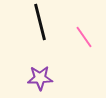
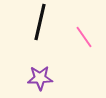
black line: rotated 27 degrees clockwise
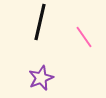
purple star: moved 1 px right; rotated 20 degrees counterclockwise
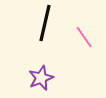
black line: moved 5 px right, 1 px down
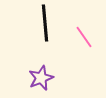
black line: rotated 18 degrees counterclockwise
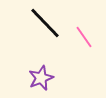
black line: rotated 39 degrees counterclockwise
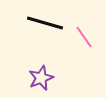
black line: rotated 30 degrees counterclockwise
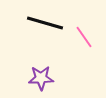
purple star: rotated 20 degrees clockwise
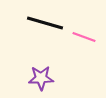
pink line: rotated 35 degrees counterclockwise
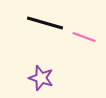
purple star: rotated 20 degrees clockwise
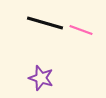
pink line: moved 3 px left, 7 px up
